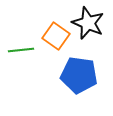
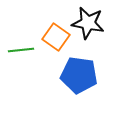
black star: rotated 12 degrees counterclockwise
orange square: moved 1 px down
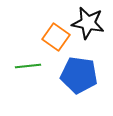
green line: moved 7 px right, 16 px down
